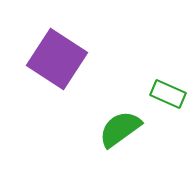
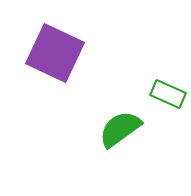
purple square: moved 2 px left, 6 px up; rotated 8 degrees counterclockwise
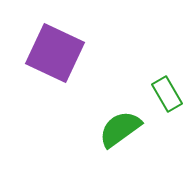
green rectangle: moved 1 px left; rotated 36 degrees clockwise
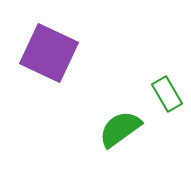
purple square: moved 6 px left
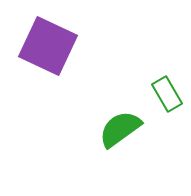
purple square: moved 1 px left, 7 px up
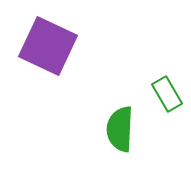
green semicircle: rotated 51 degrees counterclockwise
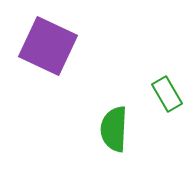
green semicircle: moved 6 px left
